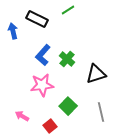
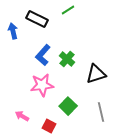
red square: moved 1 px left; rotated 24 degrees counterclockwise
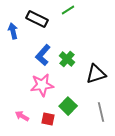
red square: moved 1 px left, 7 px up; rotated 16 degrees counterclockwise
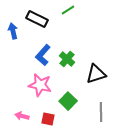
pink star: moved 2 px left; rotated 20 degrees clockwise
green square: moved 5 px up
gray line: rotated 12 degrees clockwise
pink arrow: rotated 16 degrees counterclockwise
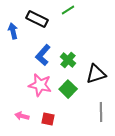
green cross: moved 1 px right, 1 px down
green square: moved 12 px up
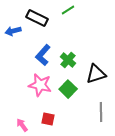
black rectangle: moved 1 px up
blue arrow: rotated 91 degrees counterclockwise
pink arrow: moved 9 px down; rotated 40 degrees clockwise
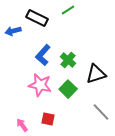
gray line: rotated 42 degrees counterclockwise
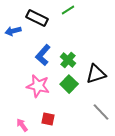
pink star: moved 2 px left, 1 px down
green square: moved 1 px right, 5 px up
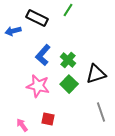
green line: rotated 24 degrees counterclockwise
gray line: rotated 24 degrees clockwise
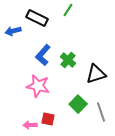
green square: moved 9 px right, 20 px down
pink arrow: moved 8 px right; rotated 56 degrees counterclockwise
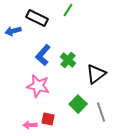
black triangle: rotated 20 degrees counterclockwise
